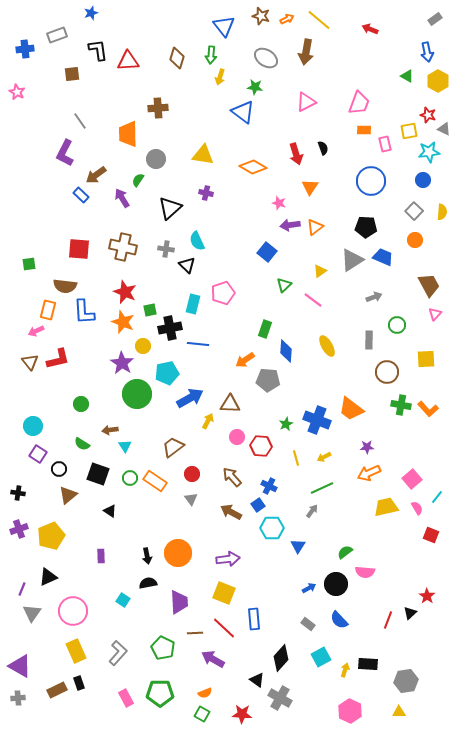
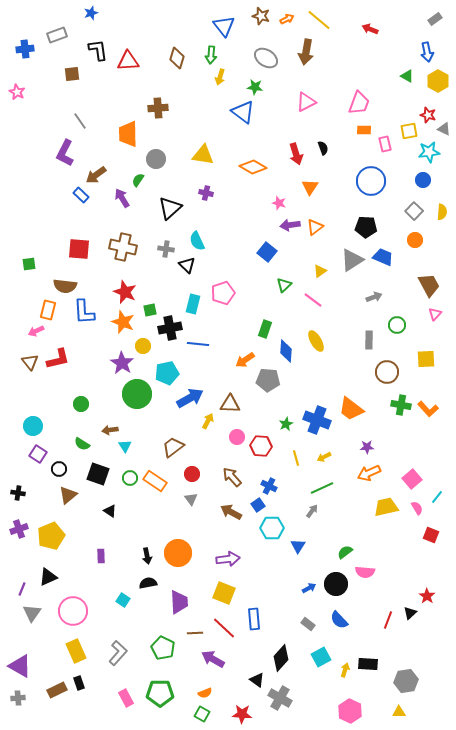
yellow ellipse at (327, 346): moved 11 px left, 5 px up
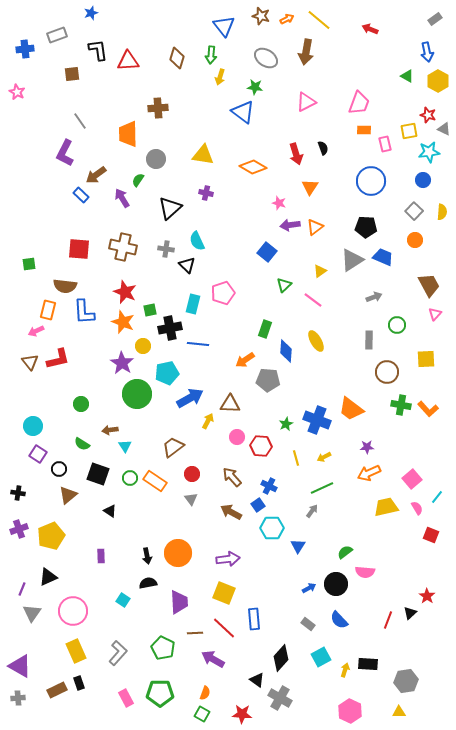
orange semicircle at (205, 693): rotated 48 degrees counterclockwise
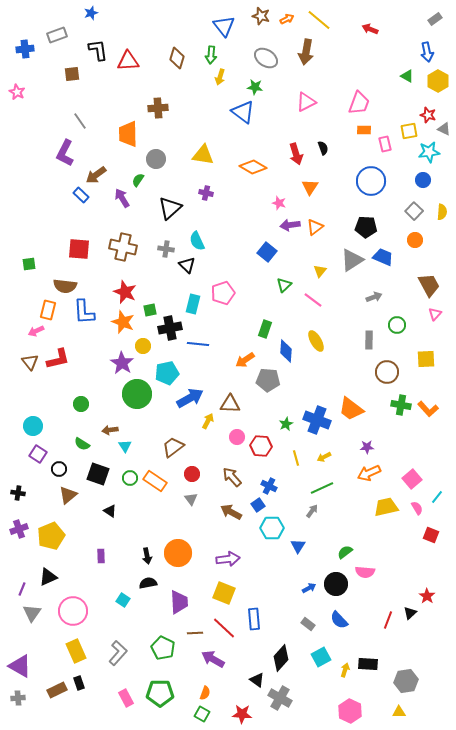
yellow triangle at (320, 271): rotated 16 degrees counterclockwise
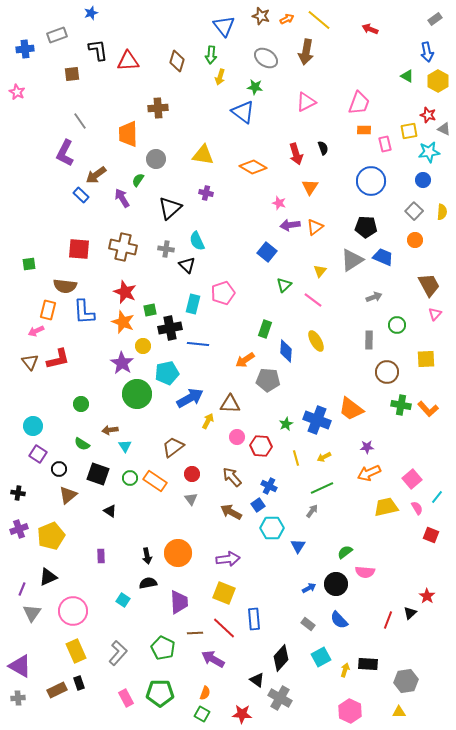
brown diamond at (177, 58): moved 3 px down
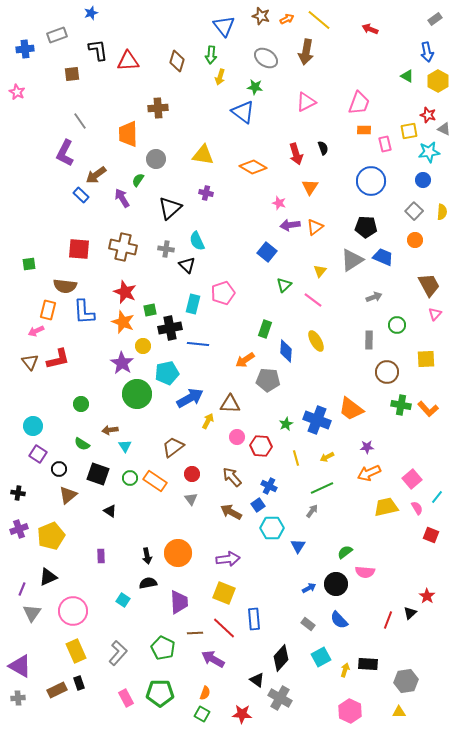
yellow arrow at (324, 457): moved 3 px right
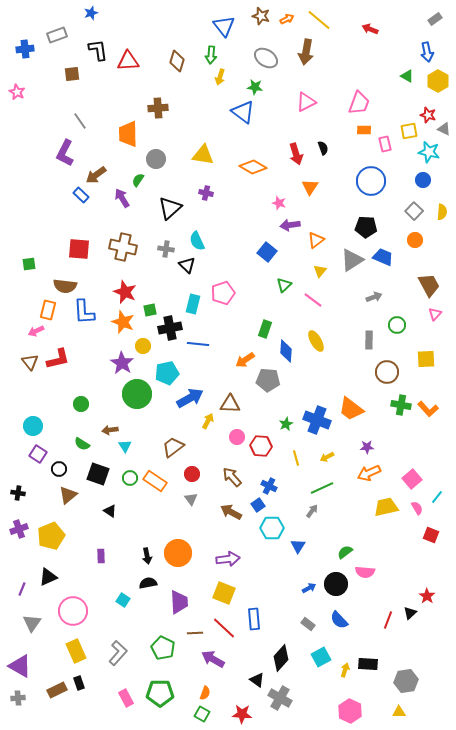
cyan star at (429, 152): rotated 20 degrees clockwise
orange triangle at (315, 227): moved 1 px right, 13 px down
gray triangle at (32, 613): moved 10 px down
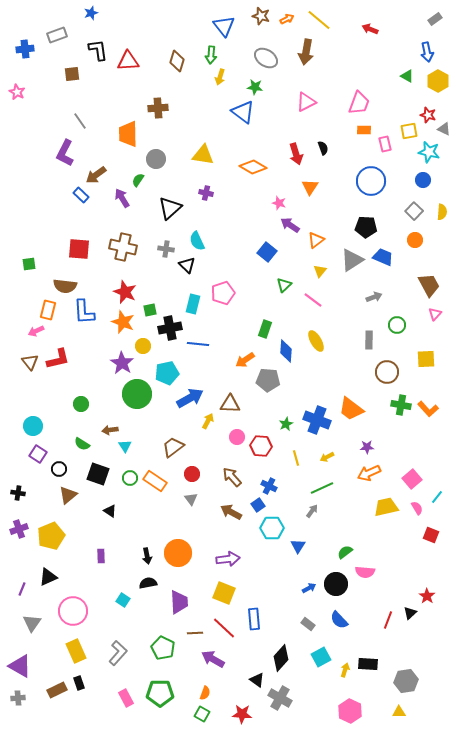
purple arrow at (290, 225): rotated 42 degrees clockwise
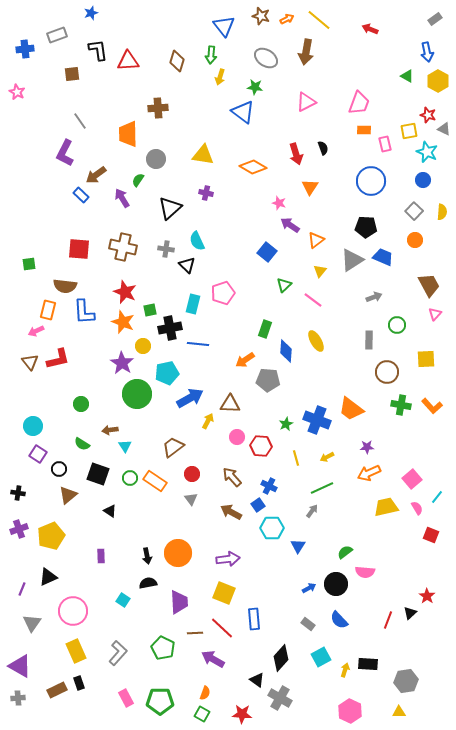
cyan star at (429, 152): moved 2 px left; rotated 10 degrees clockwise
orange L-shape at (428, 409): moved 4 px right, 3 px up
red line at (224, 628): moved 2 px left
green pentagon at (160, 693): moved 8 px down
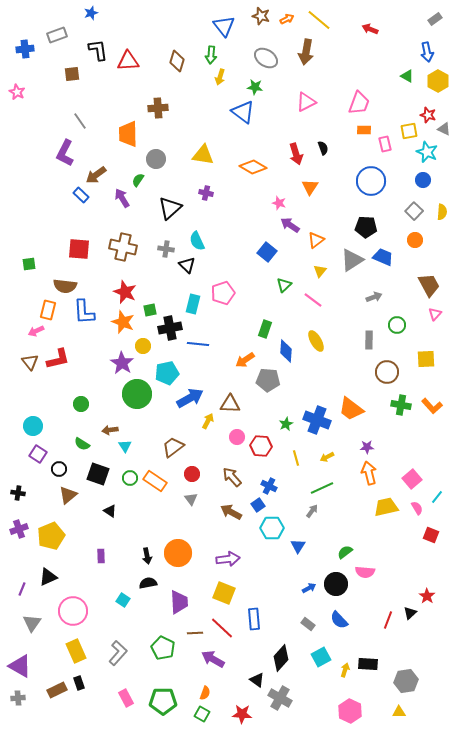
orange arrow at (369, 473): rotated 100 degrees clockwise
green pentagon at (160, 701): moved 3 px right
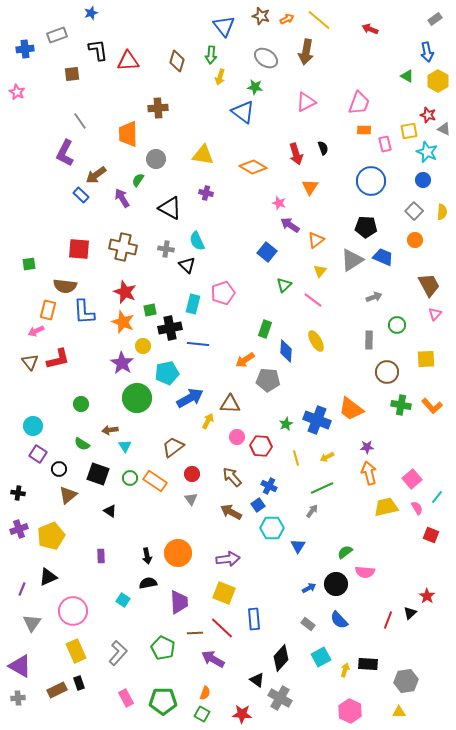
black triangle at (170, 208): rotated 50 degrees counterclockwise
green circle at (137, 394): moved 4 px down
